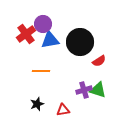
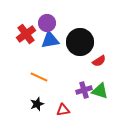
purple circle: moved 4 px right, 1 px up
orange line: moved 2 px left, 6 px down; rotated 24 degrees clockwise
green triangle: moved 2 px right, 1 px down
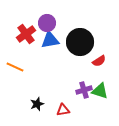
orange line: moved 24 px left, 10 px up
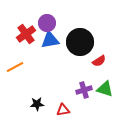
orange line: rotated 54 degrees counterclockwise
green triangle: moved 5 px right, 2 px up
black star: rotated 16 degrees clockwise
